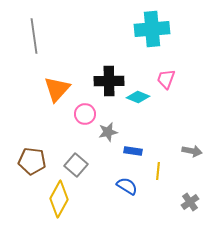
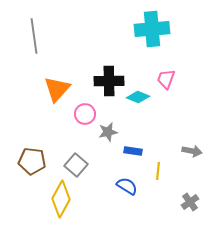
yellow diamond: moved 2 px right
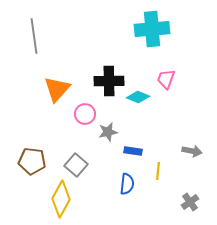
blue semicircle: moved 2 px up; rotated 65 degrees clockwise
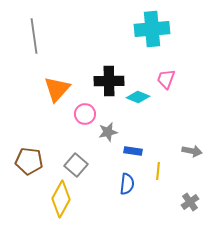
brown pentagon: moved 3 px left
